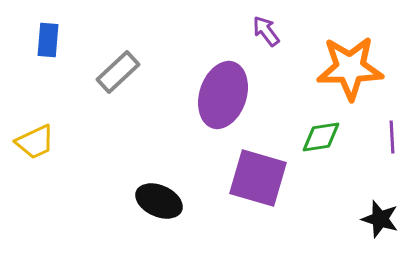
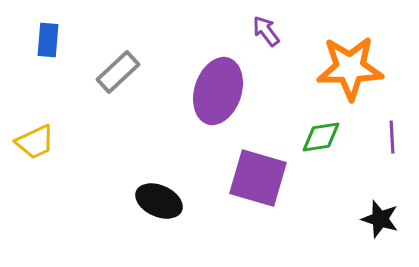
purple ellipse: moved 5 px left, 4 px up
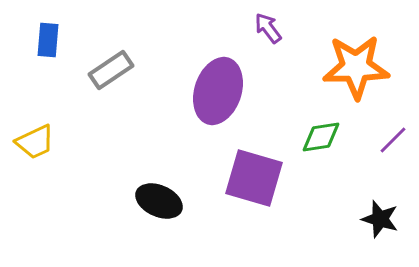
purple arrow: moved 2 px right, 3 px up
orange star: moved 6 px right, 1 px up
gray rectangle: moved 7 px left, 2 px up; rotated 9 degrees clockwise
purple line: moved 1 px right, 3 px down; rotated 48 degrees clockwise
purple square: moved 4 px left
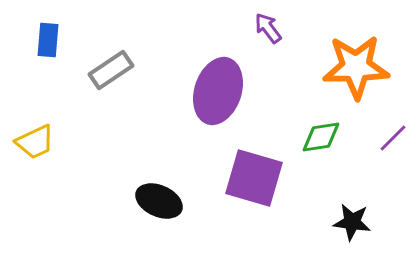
purple line: moved 2 px up
black star: moved 28 px left, 3 px down; rotated 9 degrees counterclockwise
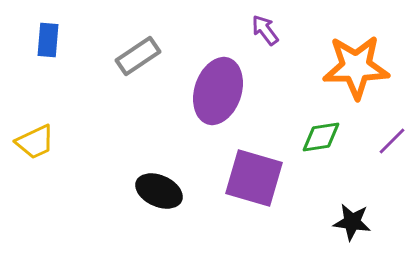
purple arrow: moved 3 px left, 2 px down
gray rectangle: moved 27 px right, 14 px up
purple line: moved 1 px left, 3 px down
black ellipse: moved 10 px up
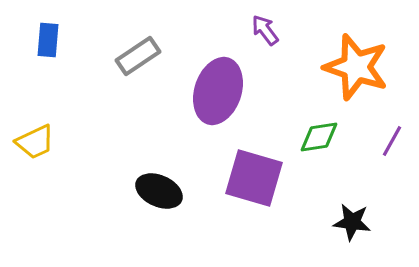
orange star: rotated 20 degrees clockwise
green diamond: moved 2 px left
purple line: rotated 16 degrees counterclockwise
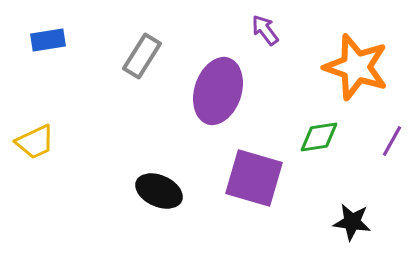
blue rectangle: rotated 76 degrees clockwise
gray rectangle: moved 4 px right; rotated 24 degrees counterclockwise
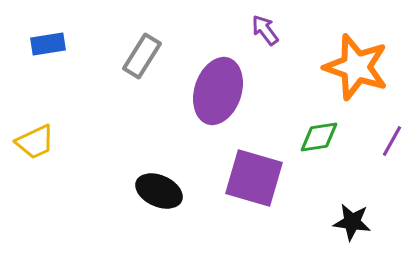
blue rectangle: moved 4 px down
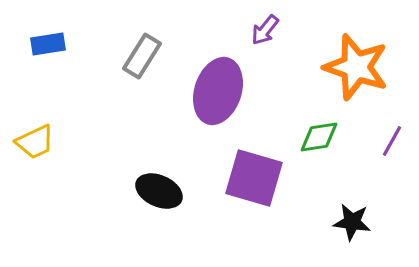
purple arrow: rotated 104 degrees counterclockwise
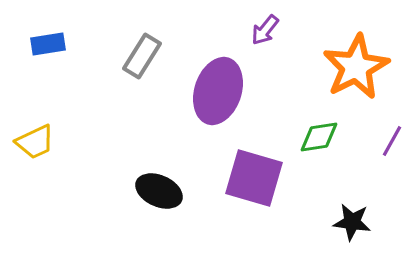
orange star: rotated 26 degrees clockwise
